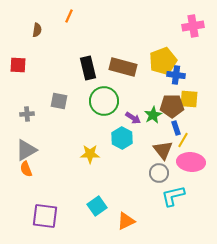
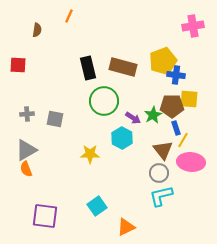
gray square: moved 4 px left, 18 px down
cyan L-shape: moved 12 px left
orange triangle: moved 6 px down
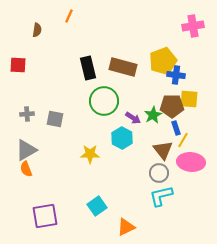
purple square: rotated 16 degrees counterclockwise
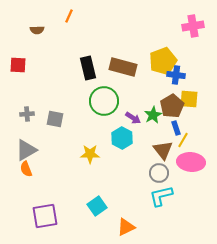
brown semicircle: rotated 80 degrees clockwise
brown pentagon: rotated 30 degrees counterclockwise
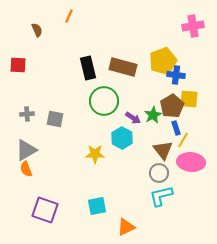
brown semicircle: rotated 112 degrees counterclockwise
yellow star: moved 5 px right
cyan square: rotated 24 degrees clockwise
purple square: moved 6 px up; rotated 28 degrees clockwise
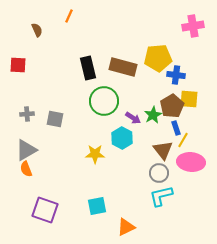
yellow pentagon: moved 5 px left, 3 px up; rotated 16 degrees clockwise
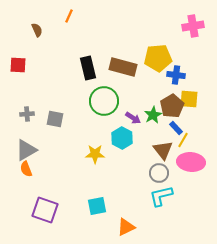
blue rectangle: rotated 24 degrees counterclockwise
